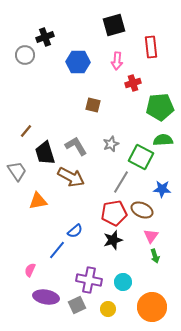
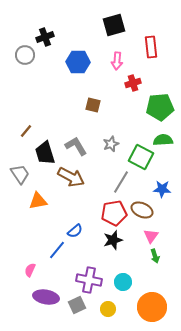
gray trapezoid: moved 3 px right, 3 px down
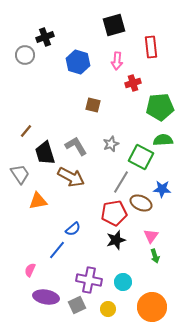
blue hexagon: rotated 15 degrees clockwise
brown ellipse: moved 1 px left, 7 px up
blue semicircle: moved 2 px left, 2 px up
black star: moved 3 px right
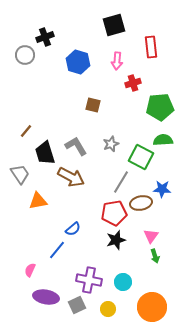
brown ellipse: rotated 35 degrees counterclockwise
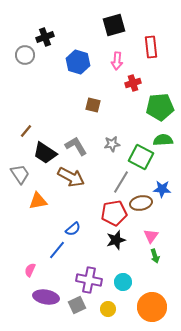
gray star: moved 1 px right; rotated 14 degrees clockwise
black trapezoid: rotated 40 degrees counterclockwise
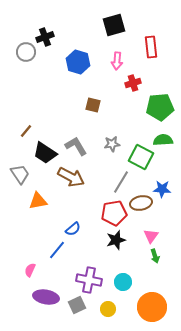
gray circle: moved 1 px right, 3 px up
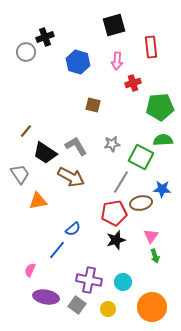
gray square: rotated 30 degrees counterclockwise
